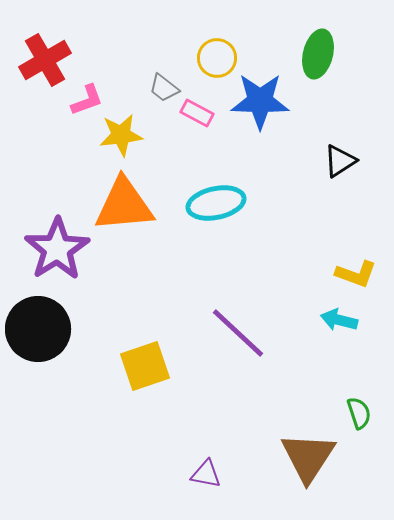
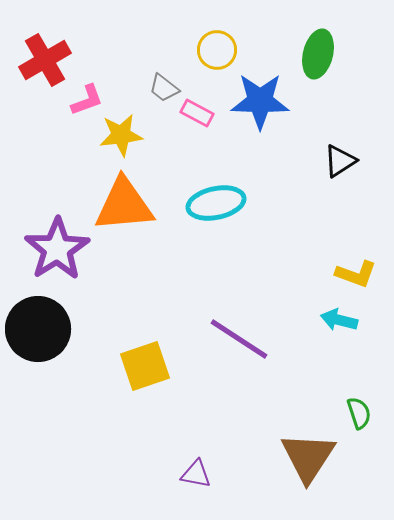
yellow circle: moved 8 px up
purple line: moved 1 px right, 6 px down; rotated 10 degrees counterclockwise
purple triangle: moved 10 px left
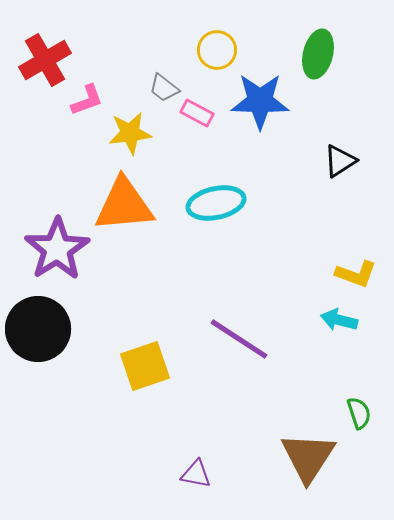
yellow star: moved 9 px right, 2 px up
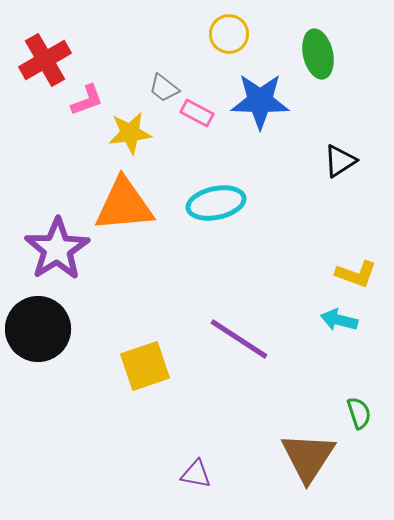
yellow circle: moved 12 px right, 16 px up
green ellipse: rotated 27 degrees counterclockwise
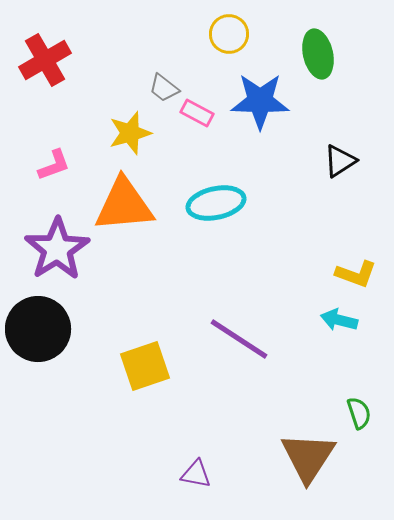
pink L-shape: moved 33 px left, 65 px down
yellow star: rotated 9 degrees counterclockwise
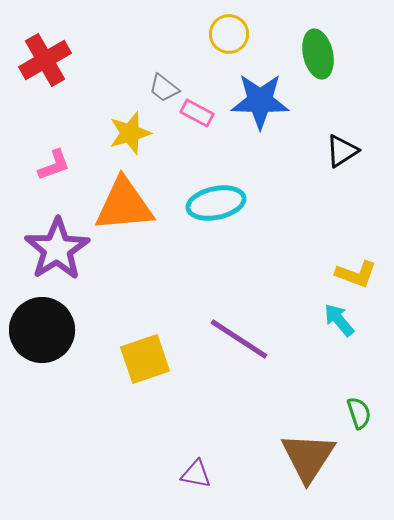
black triangle: moved 2 px right, 10 px up
cyan arrow: rotated 36 degrees clockwise
black circle: moved 4 px right, 1 px down
yellow square: moved 7 px up
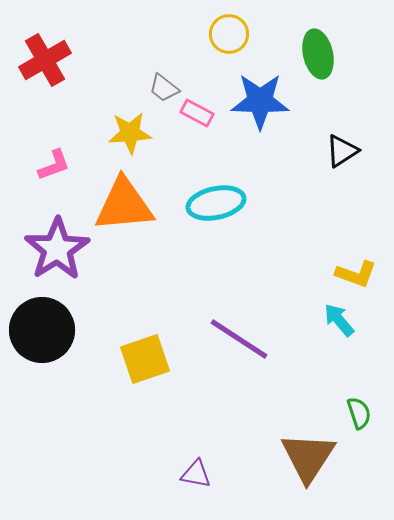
yellow star: rotated 12 degrees clockwise
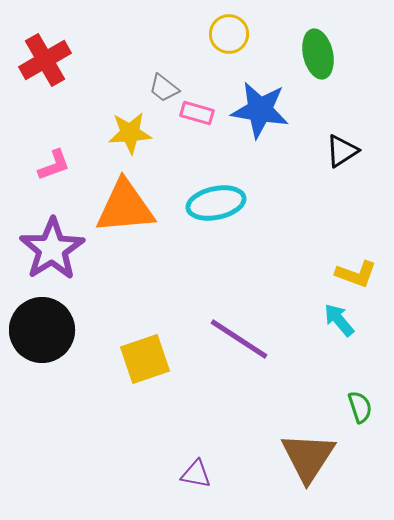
blue star: moved 9 px down; rotated 8 degrees clockwise
pink rectangle: rotated 12 degrees counterclockwise
orange triangle: moved 1 px right, 2 px down
purple star: moved 5 px left
green semicircle: moved 1 px right, 6 px up
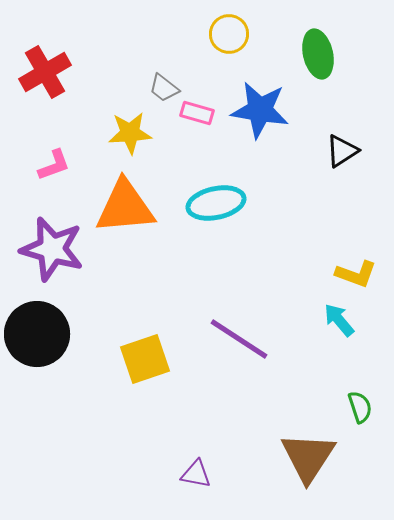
red cross: moved 12 px down
purple star: rotated 24 degrees counterclockwise
black circle: moved 5 px left, 4 px down
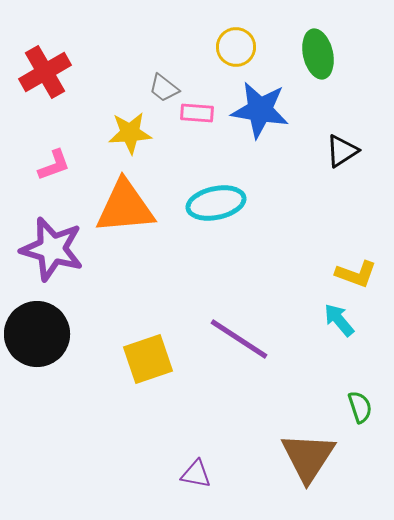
yellow circle: moved 7 px right, 13 px down
pink rectangle: rotated 12 degrees counterclockwise
yellow square: moved 3 px right
